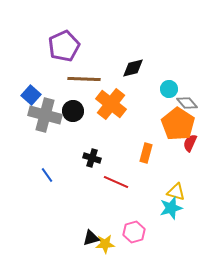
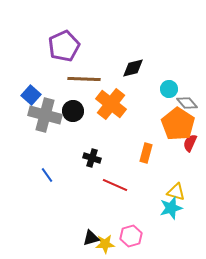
red line: moved 1 px left, 3 px down
pink hexagon: moved 3 px left, 4 px down
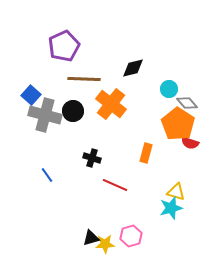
red semicircle: rotated 96 degrees counterclockwise
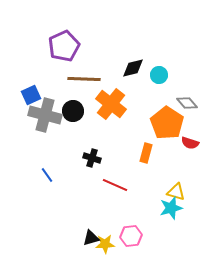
cyan circle: moved 10 px left, 14 px up
blue square: rotated 24 degrees clockwise
orange pentagon: moved 11 px left, 1 px up
pink hexagon: rotated 10 degrees clockwise
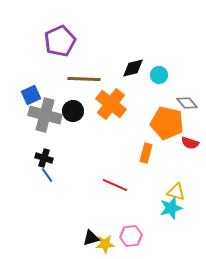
purple pentagon: moved 4 px left, 5 px up
orange pentagon: rotated 20 degrees counterclockwise
black cross: moved 48 px left
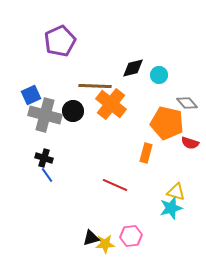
brown line: moved 11 px right, 7 px down
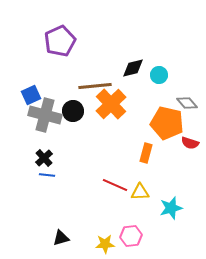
brown line: rotated 8 degrees counterclockwise
orange cross: rotated 8 degrees clockwise
black cross: rotated 30 degrees clockwise
blue line: rotated 49 degrees counterclockwise
yellow triangle: moved 36 px left; rotated 18 degrees counterclockwise
black triangle: moved 30 px left
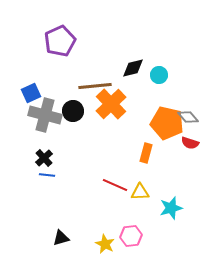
blue square: moved 2 px up
gray diamond: moved 1 px right, 14 px down
yellow star: rotated 30 degrees clockwise
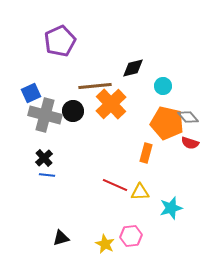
cyan circle: moved 4 px right, 11 px down
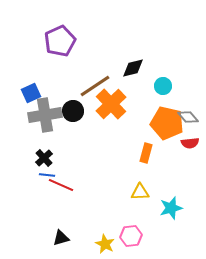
brown line: rotated 28 degrees counterclockwise
gray cross: rotated 24 degrees counterclockwise
red semicircle: rotated 24 degrees counterclockwise
red line: moved 54 px left
